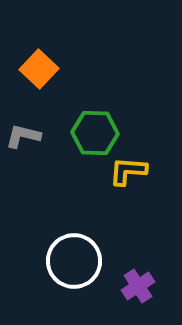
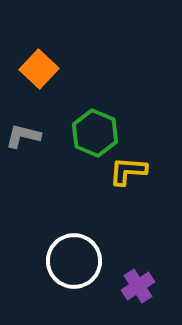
green hexagon: rotated 21 degrees clockwise
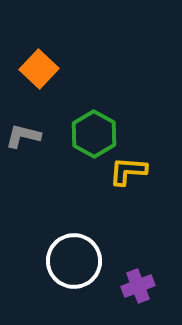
green hexagon: moved 1 px left, 1 px down; rotated 6 degrees clockwise
purple cross: rotated 12 degrees clockwise
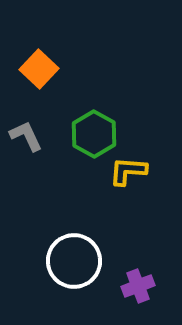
gray L-shape: moved 3 px right; rotated 51 degrees clockwise
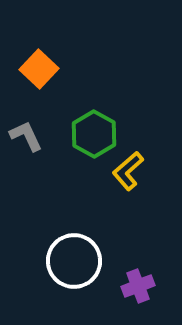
yellow L-shape: rotated 45 degrees counterclockwise
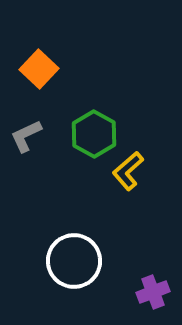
gray L-shape: rotated 90 degrees counterclockwise
purple cross: moved 15 px right, 6 px down
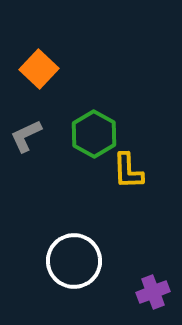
yellow L-shape: rotated 51 degrees counterclockwise
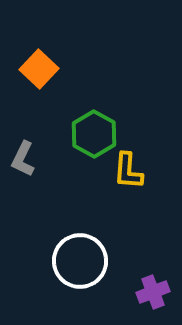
gray L-shape: moved 3 px left, 23 px down; rotated 39 degrees counterclockwise
yellow L-shape: rotated 6 degrees clockwise
white circle: moved 6 px right
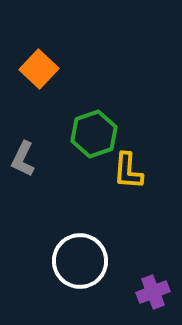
green hexagon: rotated 12 degrees clockwise
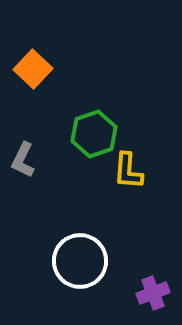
orange square: moved 6 px left
gray L-shape: moved 1 px down
purple cross: moved 1 px down
